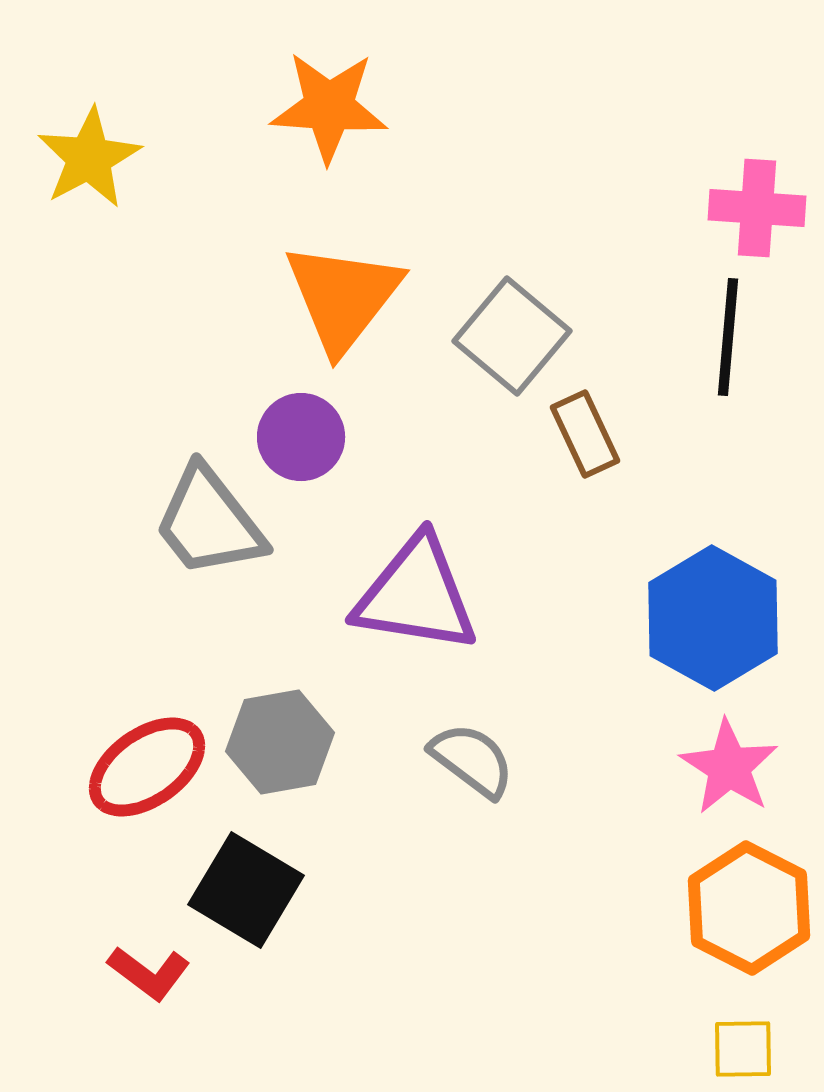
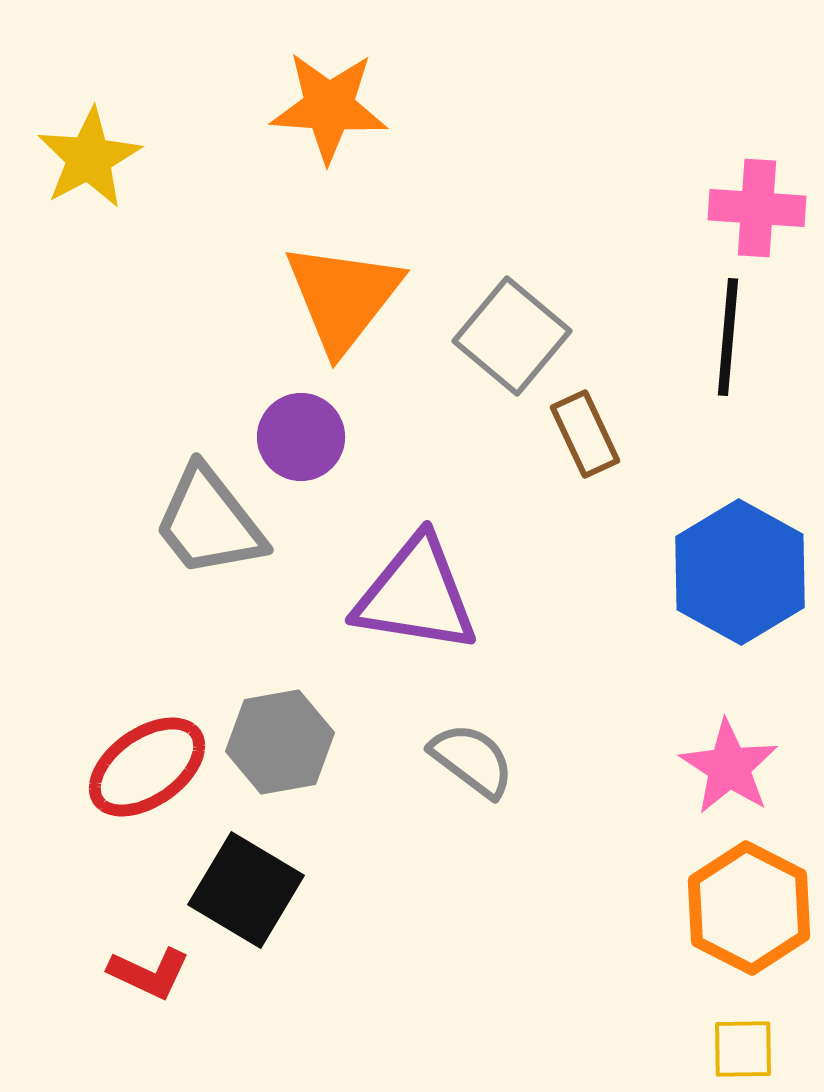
blue hexagon: moved 27 px right, 46 px up
red L-shape: rotated 12 degrees counterclockwise
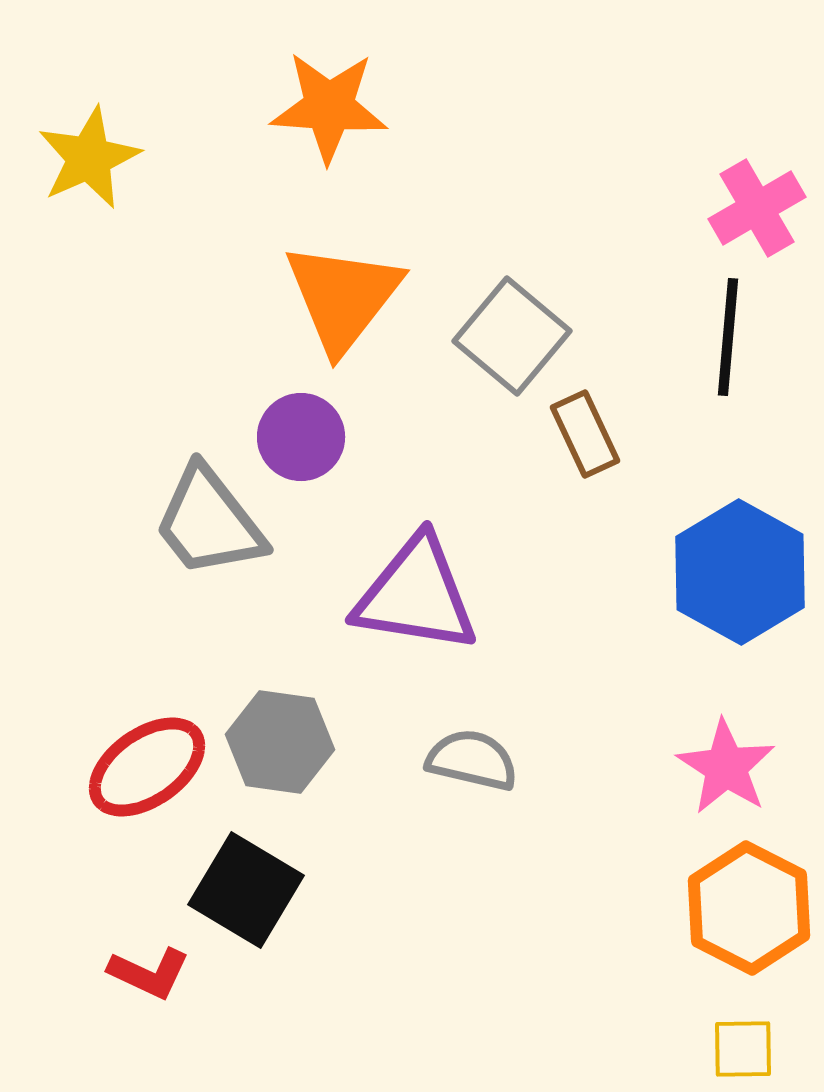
yellow star: rotated 4 degrees clockwise
pink cross: rotated 34 degrees counterclockwise
gray hexagon: rotated 18 degrees clockwise
gray semicircle: rotated 24 degrees counterclockwise
pink star: moved 3 px left
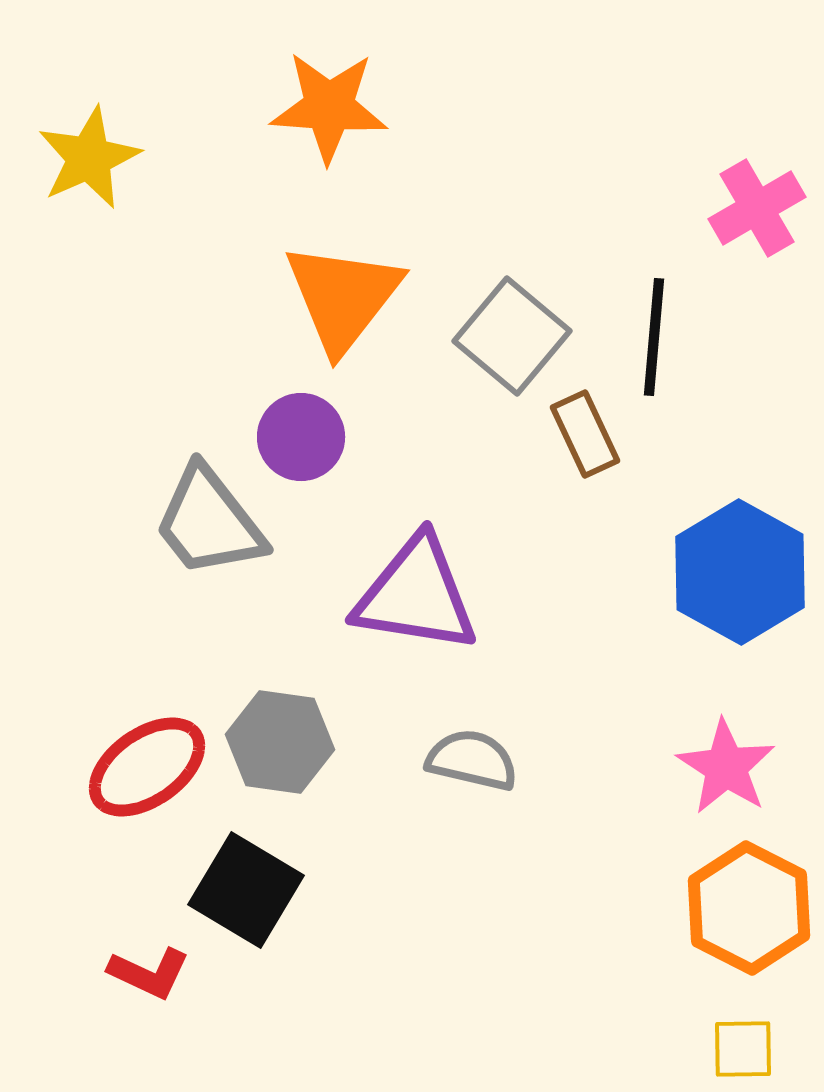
black line: moved 74 px left
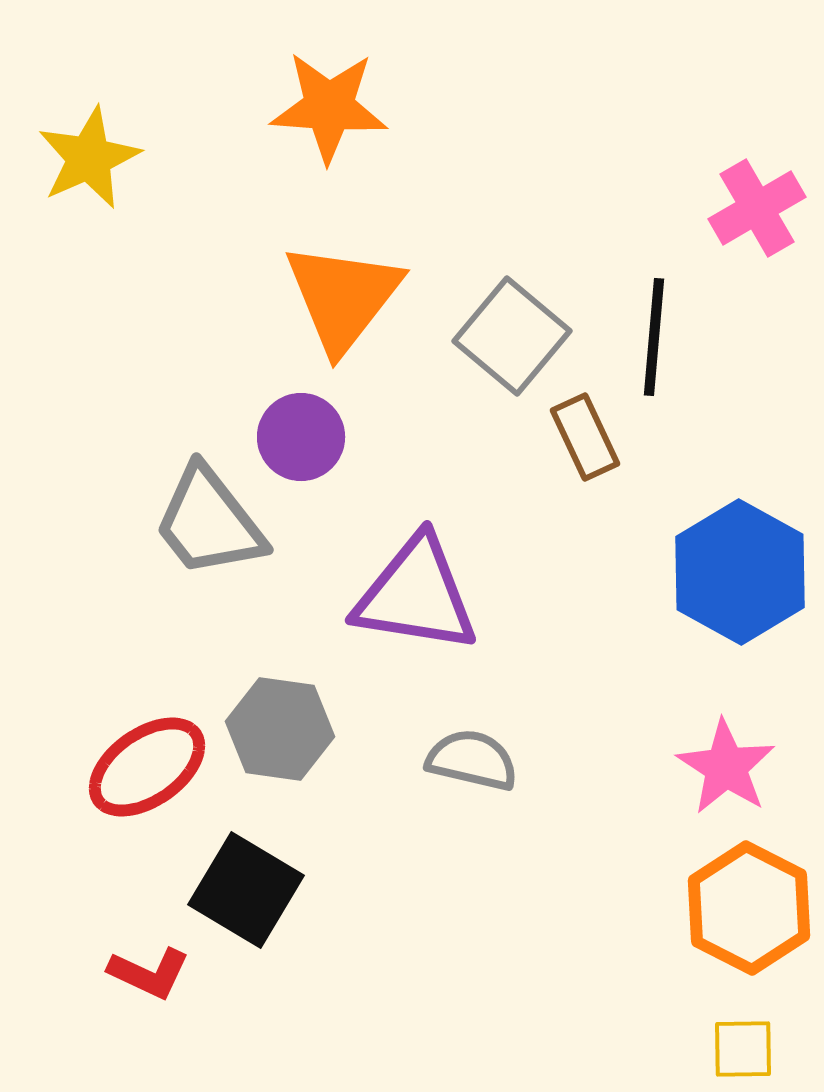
brown rectangle: moved 3 px down
gray hexagon: moved 13 px up
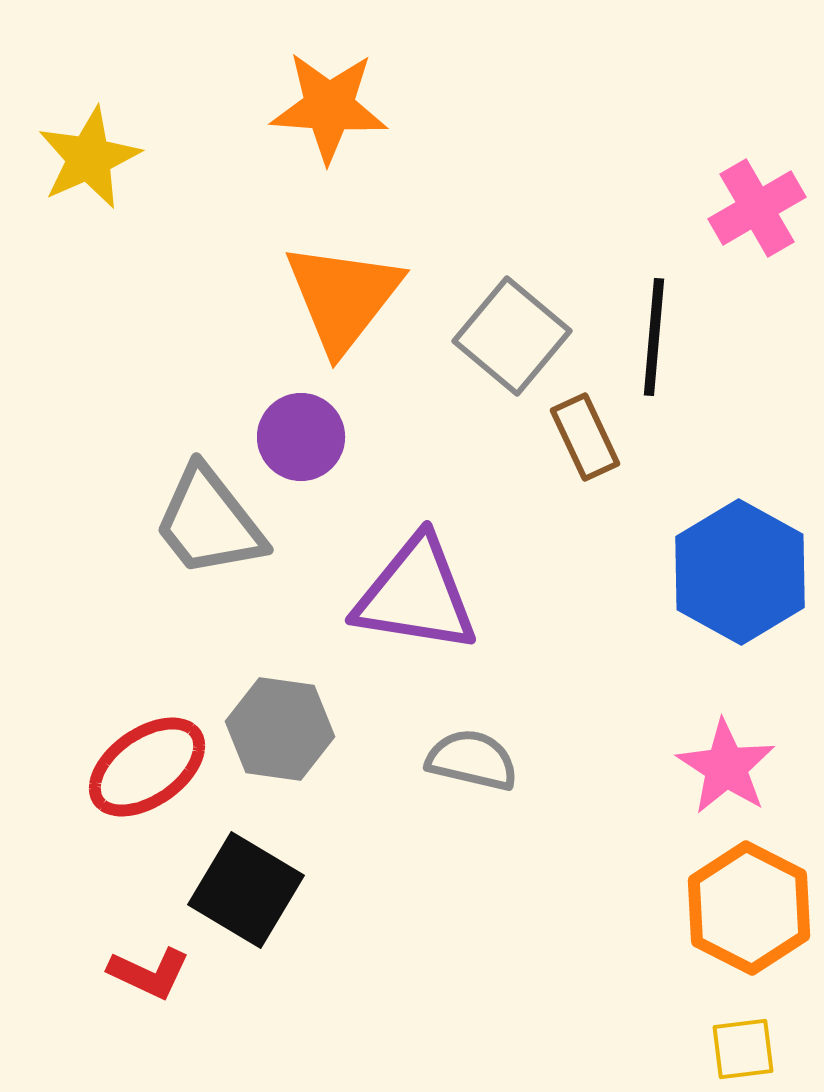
yellow square: rotated 6 degrees counterclockwise
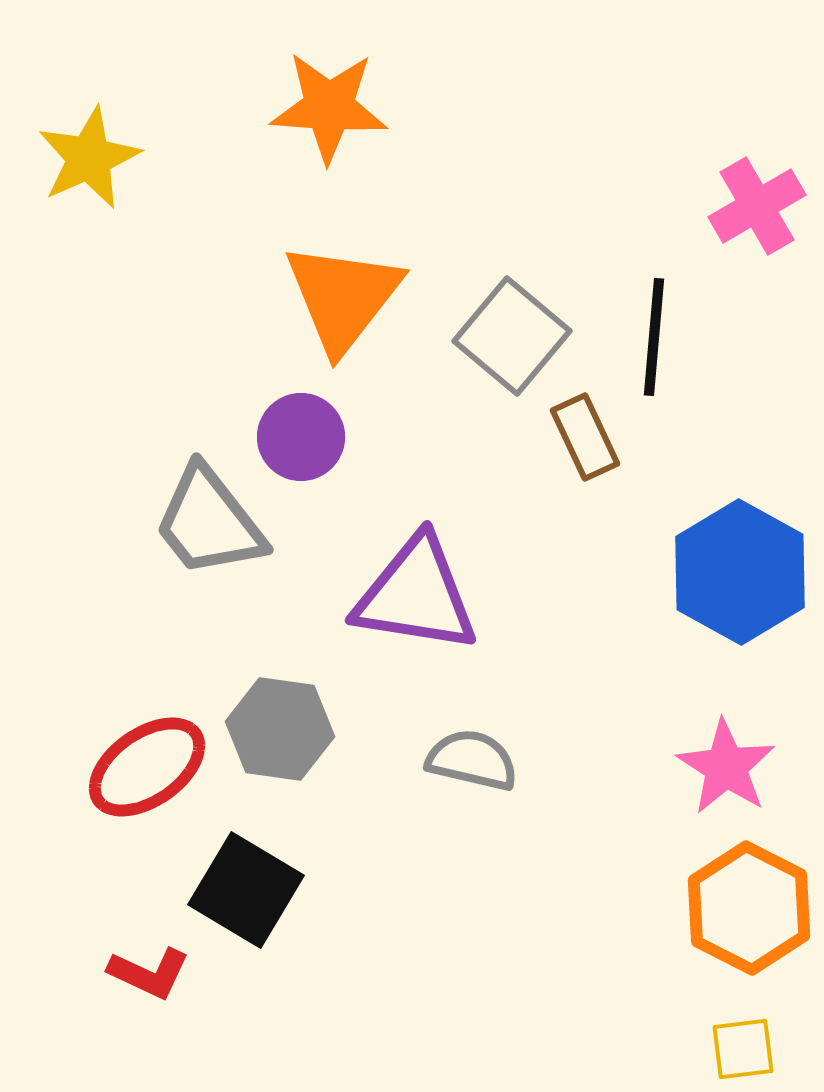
pink cross: moved 2 px up
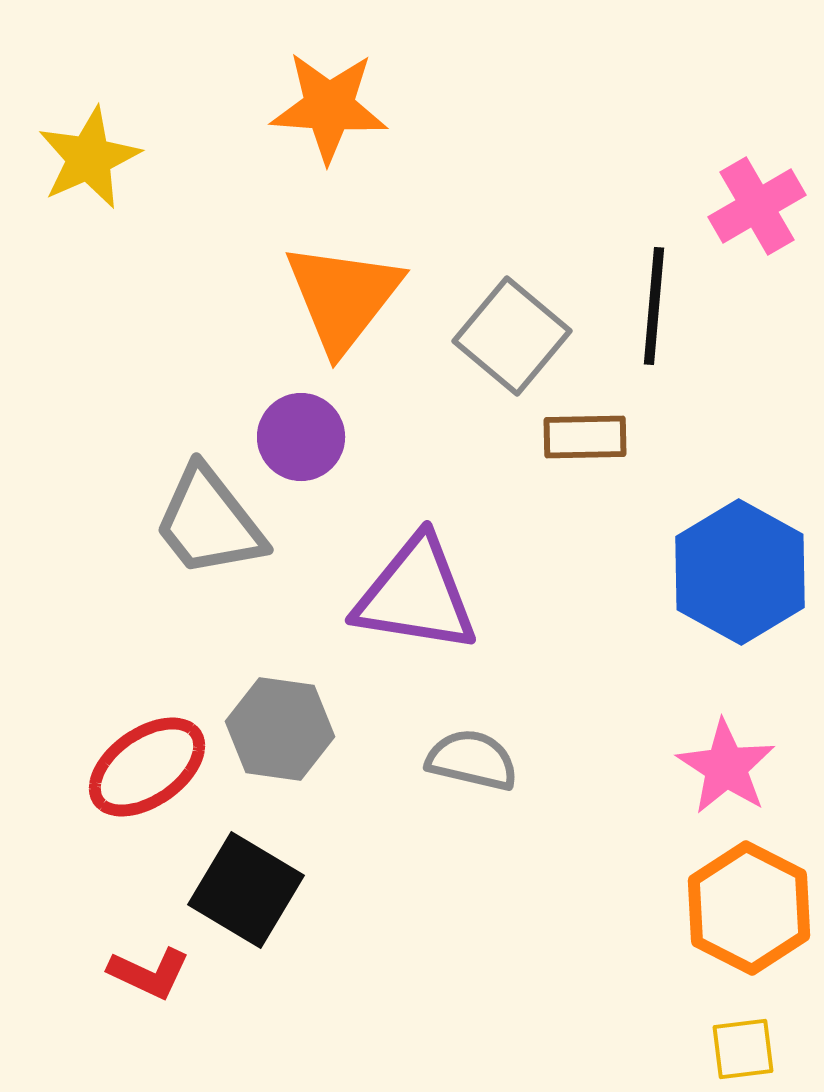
black line: moved 31 px up
brown rectangle: rotated 66 degrees counterclockwise
